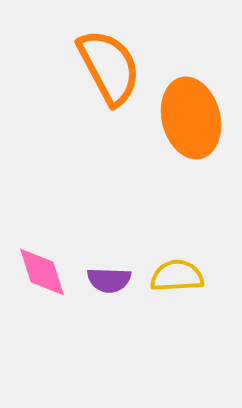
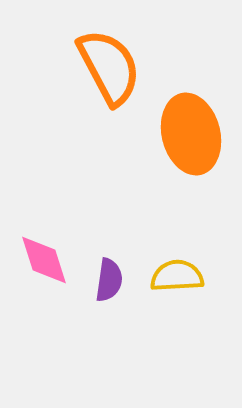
orange ellipse: moved 16 px down
pink diamond: moved 2 px right, 12 px up
purple semicircle: rotated 84 degrees counterclockwise
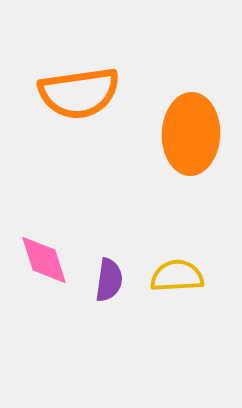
orange semicircle: moved 30 px left, 26 px down; rotated 110 degrees clockwise
orange ellipse: rotated 16 degrees clockwise
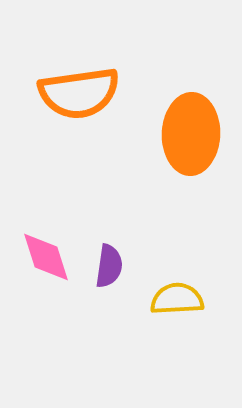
pink diamond: moved 2 px right, 3 px up
yellow semicircle: moved 23 px down
purple semicircle: moved 14 px up
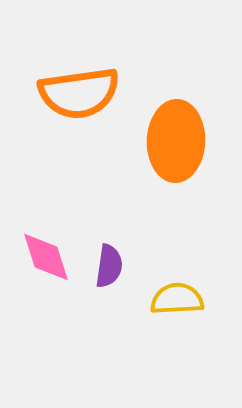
orange ellipse: moved 15 px left, 7 px down
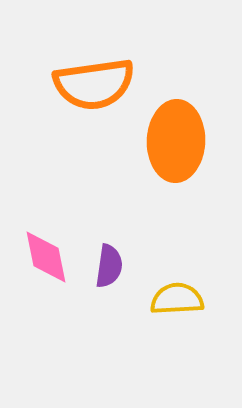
orange semicircle: moved 15 px right, 9 px up
pink diamond: rotated 6 degrees clockwise
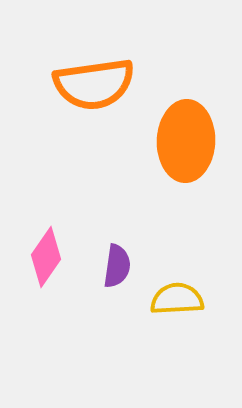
orange ellipse: moved 10 px right
pink diamond: rotated 46 degrees clockwise
purple semicircle: moved 8 px right
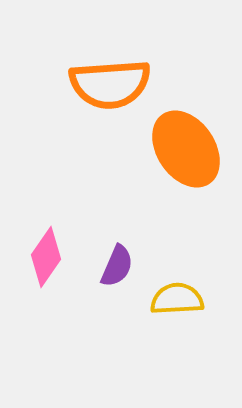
orange semicircle: moved 16 px right; rotated 4 degrees clockwise
orange ellipse: moved 8 px down; rotated 36 degrees counterclockwise
purple semicircle: rotated 15 degrees clockwise
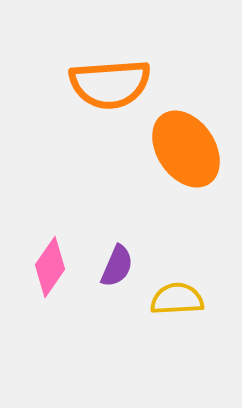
pink diamond: moved 4 px right, 10 px down
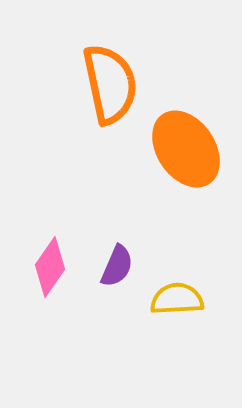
orange semicircle: rotated 98 degrees counterclockwise
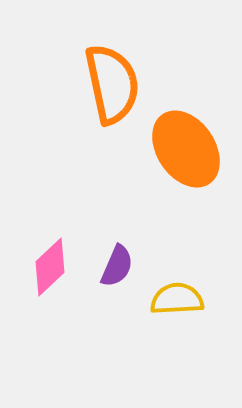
orange semicircle: moved 2 px right
pink diamond: rotated 12 degrees clockwise
